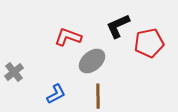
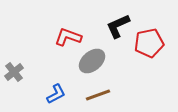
brown line: moved 1 px up; rotated 70 degrees clockwise
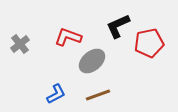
gray cross: moved 6 px right, 28 px up
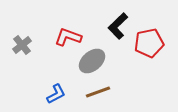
black L-shape: rotated 20 degrees counterclockwise
gray cross: moved 2 px right, 1 px down
brown line: moved 3 px up
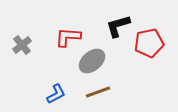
black L-shape: rotated 28 degrees clockwise
red L-shape: rotated 16 degrees counterclockwise
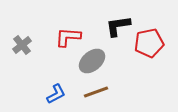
black L-shape: rotated 8 degrees clockwise
brown line: moved 2 px left
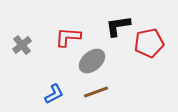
blue L-shape: moved 2 px left
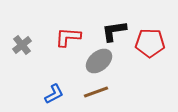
black L-shape: moved 4 px left, 5 px down
red pentagon: moved 1 px right; rotated 12 degrees clockwise
gray ellipse: moved 7 px right
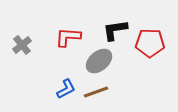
black L-shape: moved 1 px right, 1 px up
blue L-shape: moved 12 px right, 5 px up
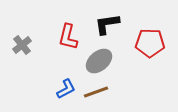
black L-shape: moved 8 px left, 6 px up
red L-shape: rotated 80 degrees counterclockwise
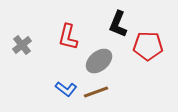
black L-shape: moved 11 px right; rotated 60 degrees counterclockwise
red pentagon: moved 2 px left, 3 px down
blue L-shape: rotated 65 degrees clockwise
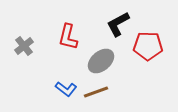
black L-shape: rotated 40 degrees clockwise
gray cross: moved 2 px right, 1 px down
gray ellipse: moved 2 px right
